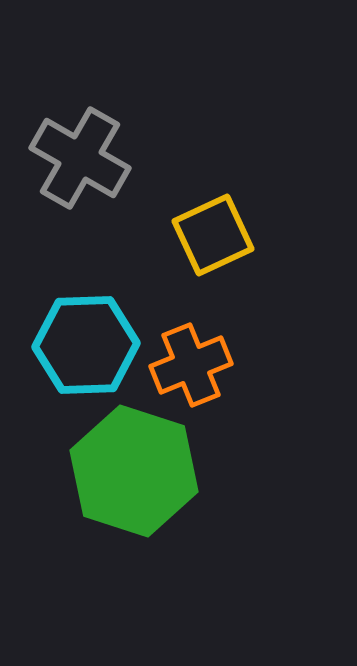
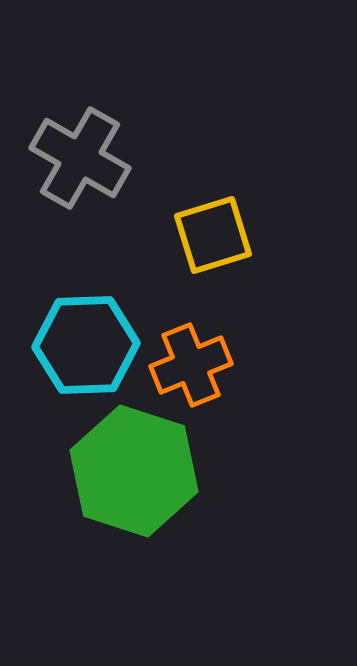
yellow square: rotated 8 degrees clockwise
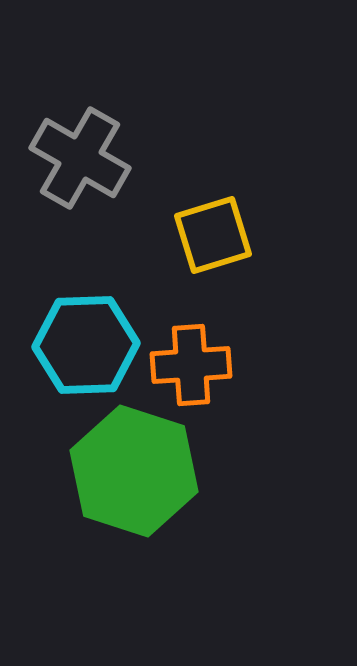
orange cross: rotated 18 degrees clockwise
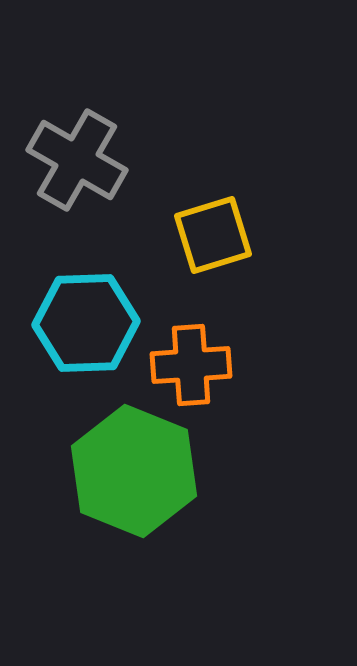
gray cross: moved 3 px left, 2 px down
cyan hexagon: moved 22 px up
green hexagon: rotated 4 degrees clockwise
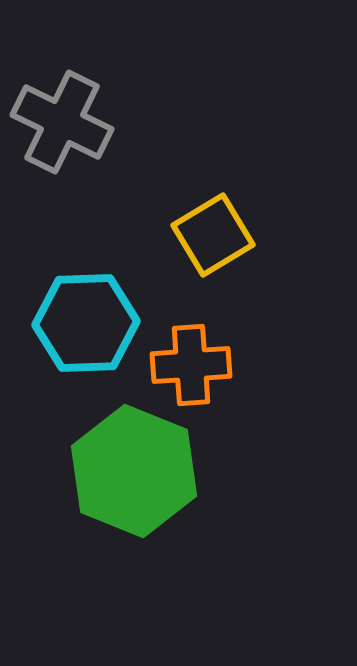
gray cross: moved 15 px left, 38 px up; rotated 4 degrees counterclockwise
yellow square: rotated 14 degrees counterclockwise
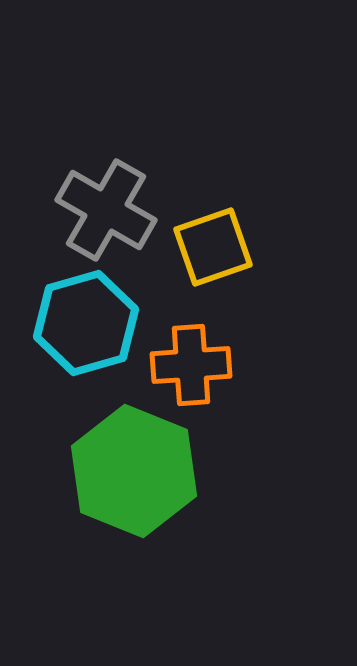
gray cross: moved 44 px right, 88 px down; rotated 4 degrees clockwise
yellow square: moved 12 px down; rotated 12 degrees clockwise
cyan hexagon: rotated 14 degrees counterclockwise
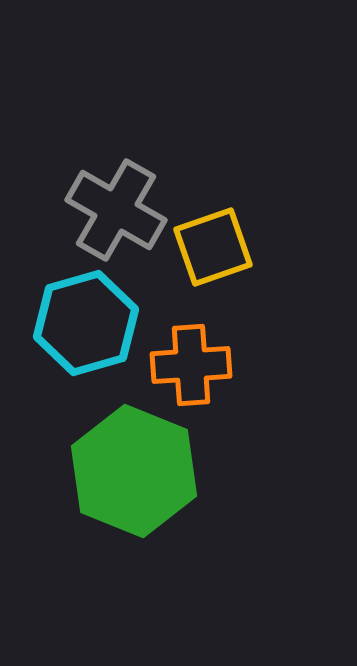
gray cross: moved 10 px right
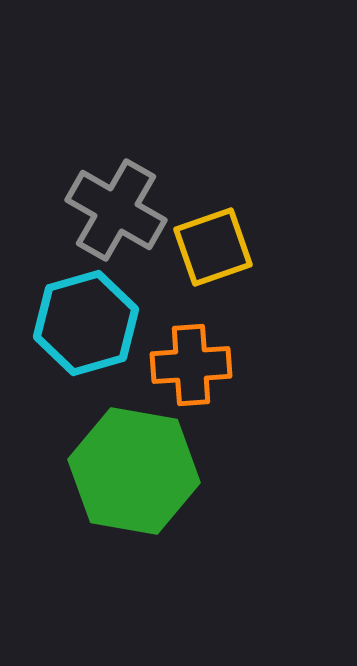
green hexagon: rotated 12 degrees counterclockwise
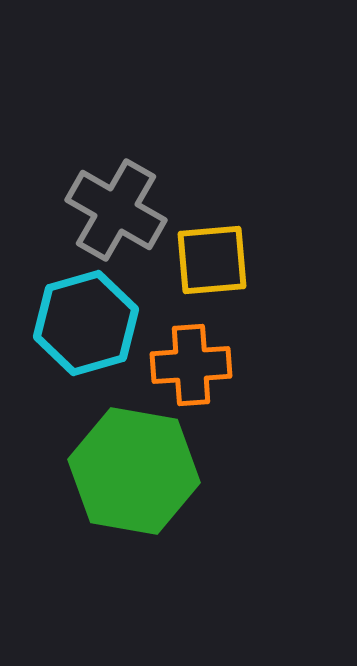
yellow square: moved 1 px left, 13 px down; rotated 14 degrees clockwise
